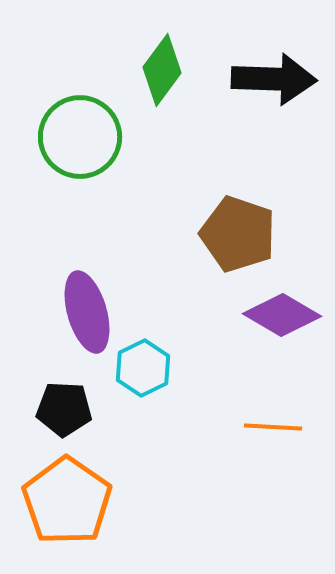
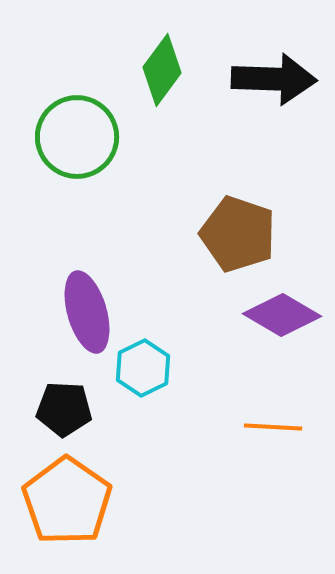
green circle: moved 3 px left
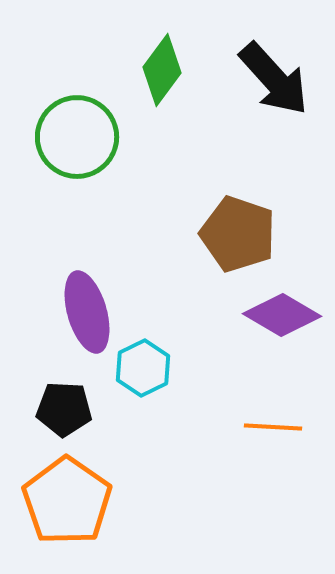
black arrow: rotated 46 degrees clockwise
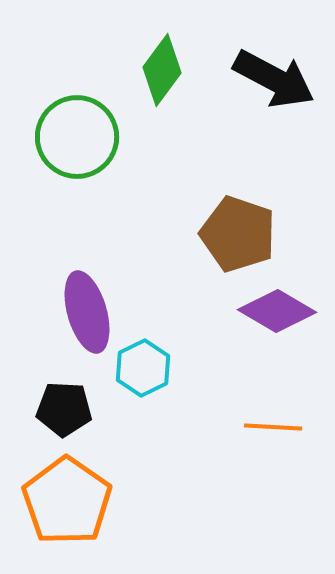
black arrow: rotated 20 degrees counterclockwise
purple diamond: moved 5 px left, 4 px up
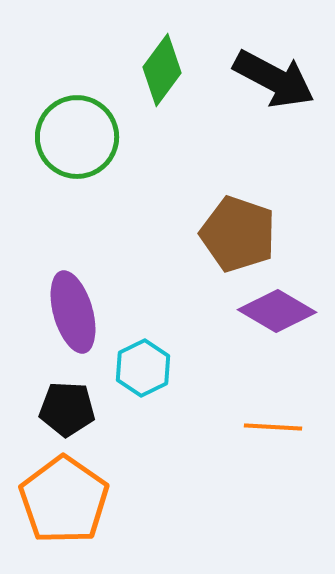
purple ellipse: moved 14 px left
black pentagon: moved 3 px right
orange pentagon: moved 3 px left, 1 px up
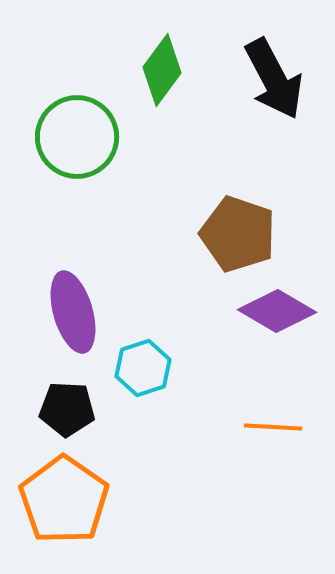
black arrow: rotated 34 degrees clockwise
cyan hexagon: rotated 8 degrees clockwise
